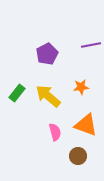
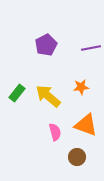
purple line: moved 3 px down
purple pentagon: moved 1 px left, 9 px up
brown circle: moved 1 px left, 1 px down
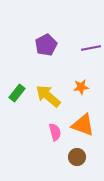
orange triangle: moved 3 px left
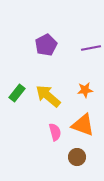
orange star: moved 4 px right, 3 px down
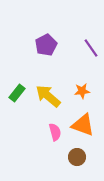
purple line: rotated 66 degrees clockwise
orange star: moved 3 px left, 1 px down
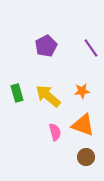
purple pentagon: moved 1 px down
green rectangle: rotated 54 degrees counterclockwise
brown circle: moved 9 px right
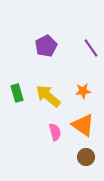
orange star: moved 1 px right
orange triangle: rotated 15 degrees clockwise
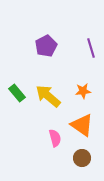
purple line: rotated 18 degrees clockwise
green rectangle: rotated 24 degrees counterclockwise
orange triangle: moved 1 px left
pink semicircle: moved 6 px down
brown circle: moved 4 px left, 1 px down
